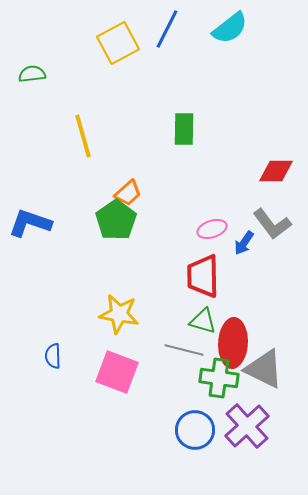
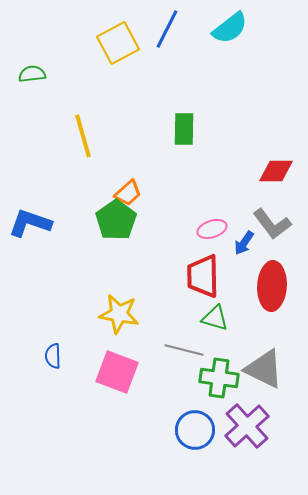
green triangle: moved 12 px right, 3 px up
red ellipse: moved 39 px right, 57 px up
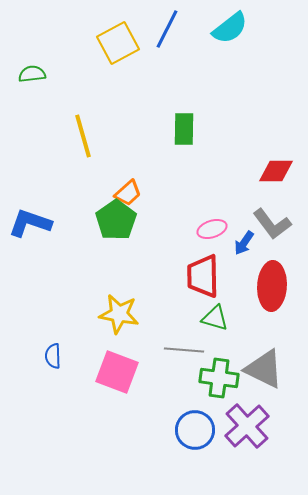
gray line: rotated 9 degrees counterclockwise
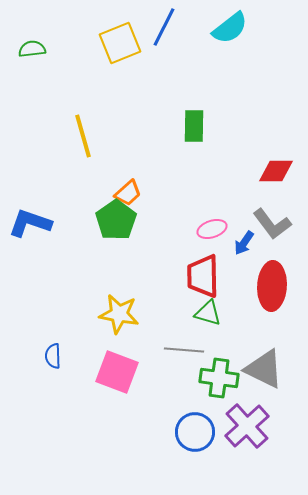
blue line: moved 3 px left, 2 px up
yellow square: moved 2 px right; rotated 6 degrees clockwise
green semicircle: moved 25 px up
green rectangle: moved 10 px right, 3 px up
green triangle: moved 7 px left, 5 px up
blue circle: moved 2 px down
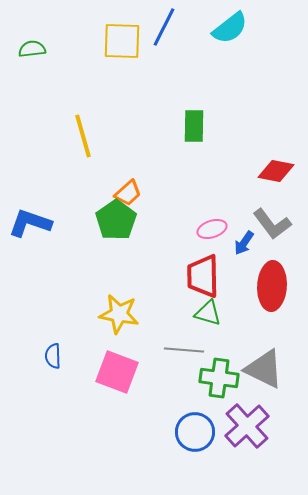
yellow square: moved 2 px right, 2 px up; rotated 24 degrees clockwise
red diamond: rotated 12 degrees clockwise
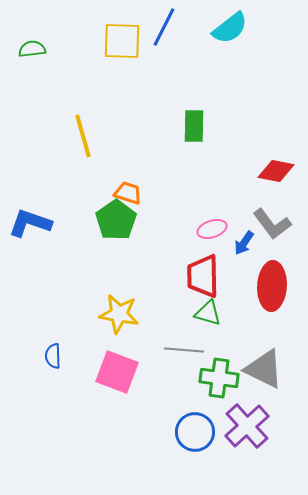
orange trapezoid: rotated 120 degrees counterclockwise
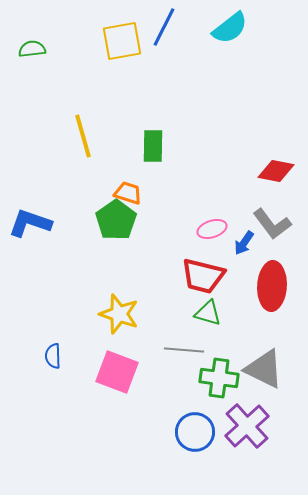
yellow square: rotated 12 degrees counterclockwise
green rectangle: moved 41 px left, 20 px down
red trapezoid: rotated 75 degrees counterclockwise
yellow star: rotated 9 degrees clockwise
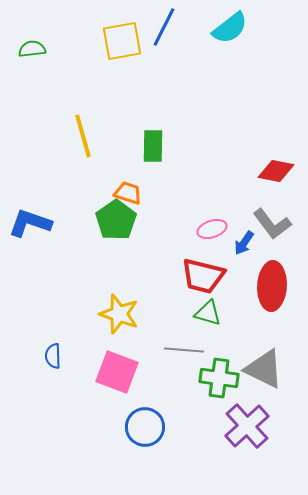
blue circle: moved 50 px left, 5 px up
